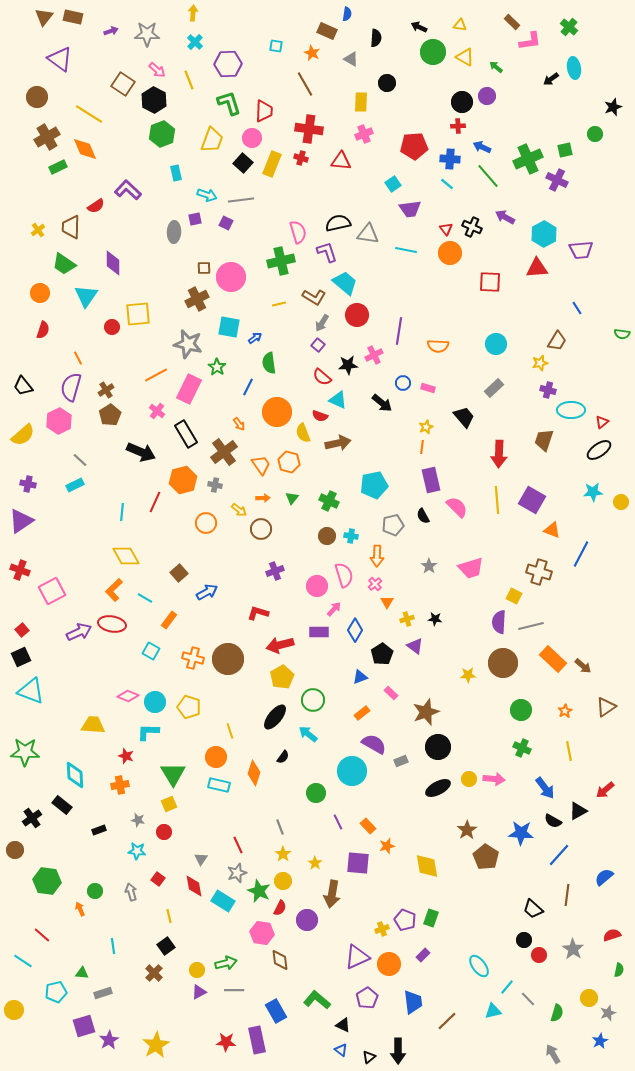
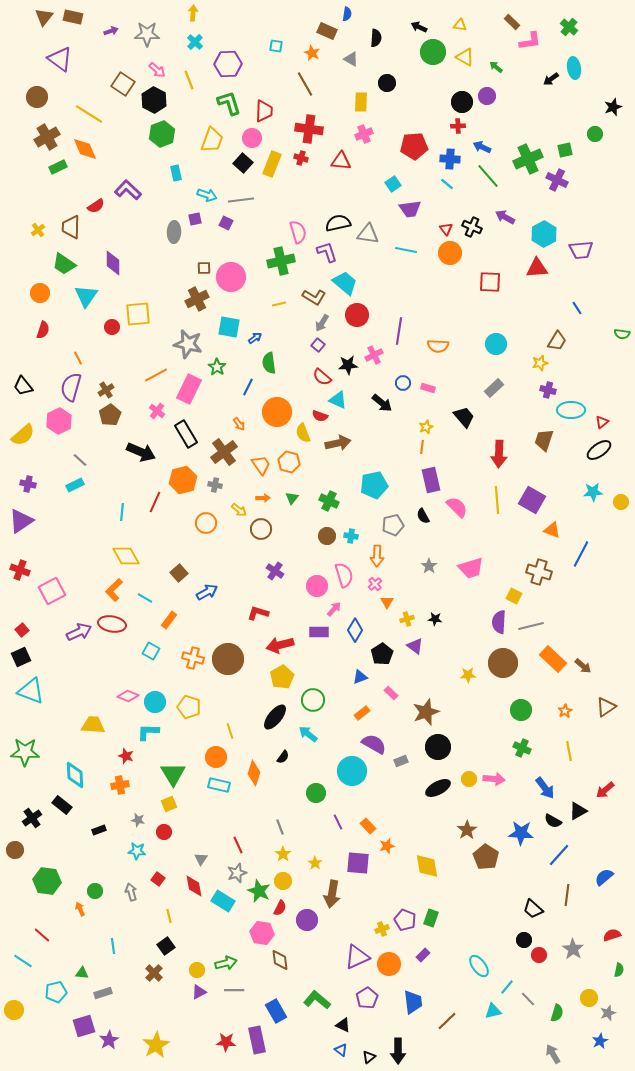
purple cross at (275, 571): rotated 36 degrees counterclockwise
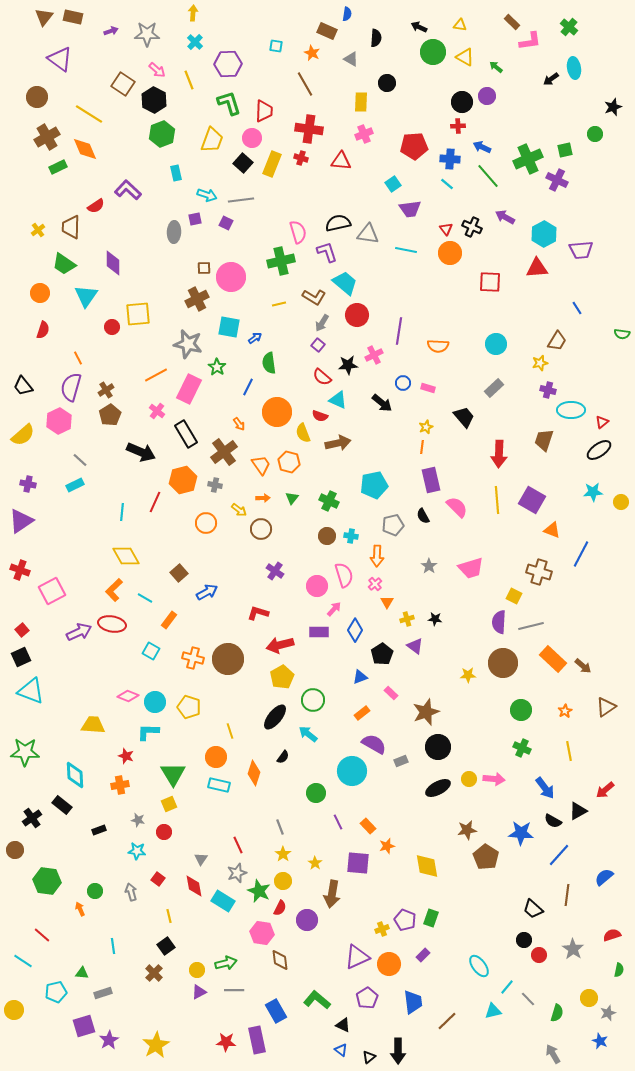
brown star at (467, 830): rotated 24 degrees clockwise
blue star at (600, 1041): rotated 21 degrees counterclockwise
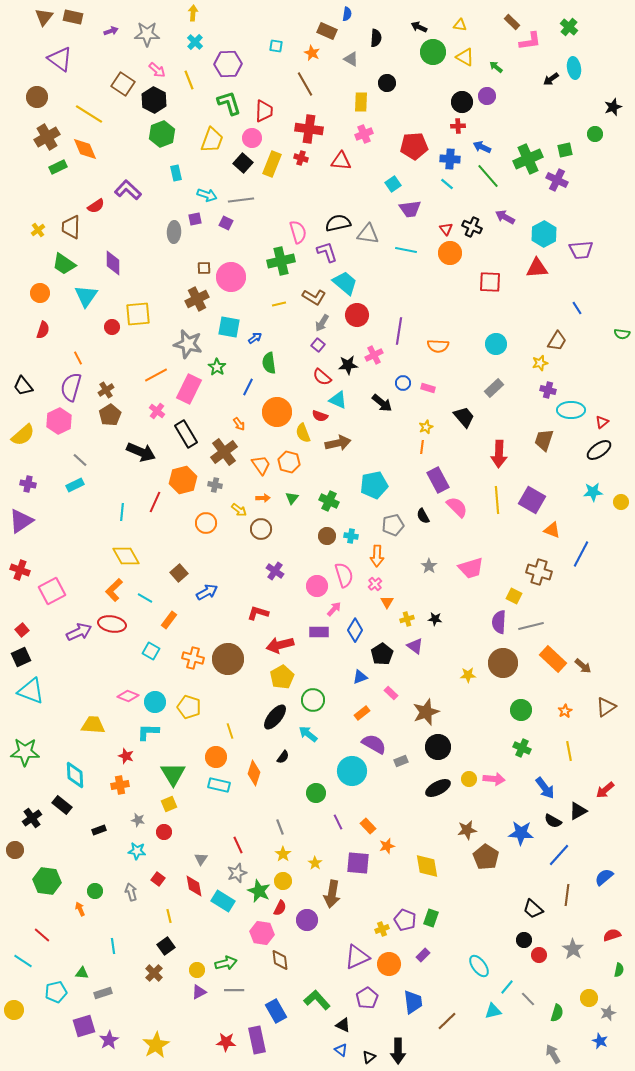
purple rectangle at (431, 480): moved 7 px right; rotated 15 degrees counterclockwise
green L-shape at (317, 1000): rotated 8 degrees clockwise
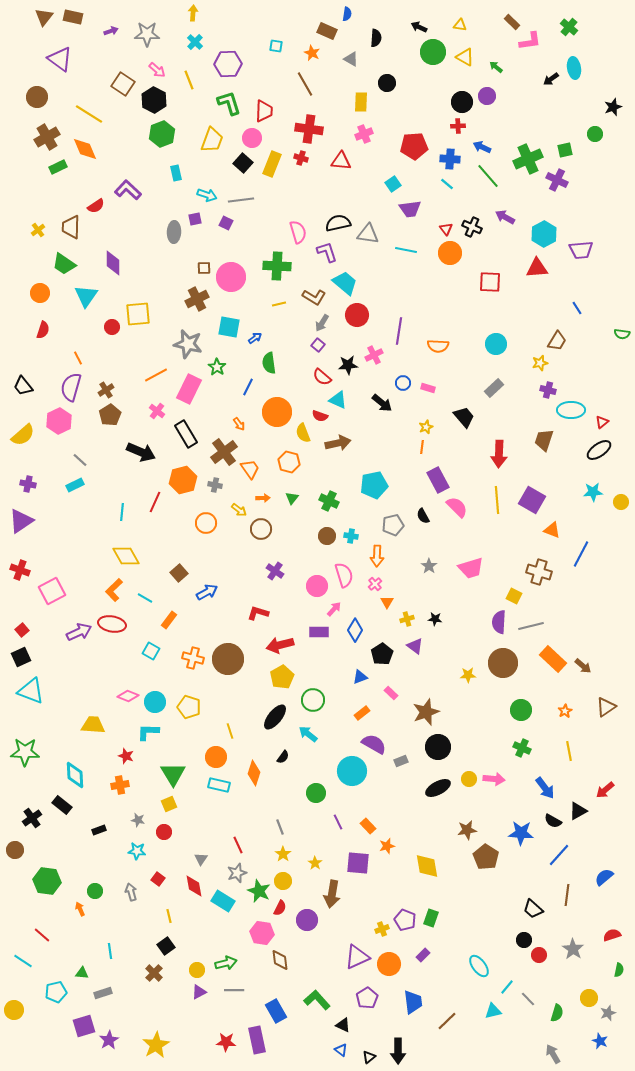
green cross at (281, 261): moved 4 px left, 5 px down; rotated 16 degrees clockwise
orange trapezoid at (261, 465): moved 11 px left, 4 px down
cyan line at (113, 946): moved 3 px left, 5 px down
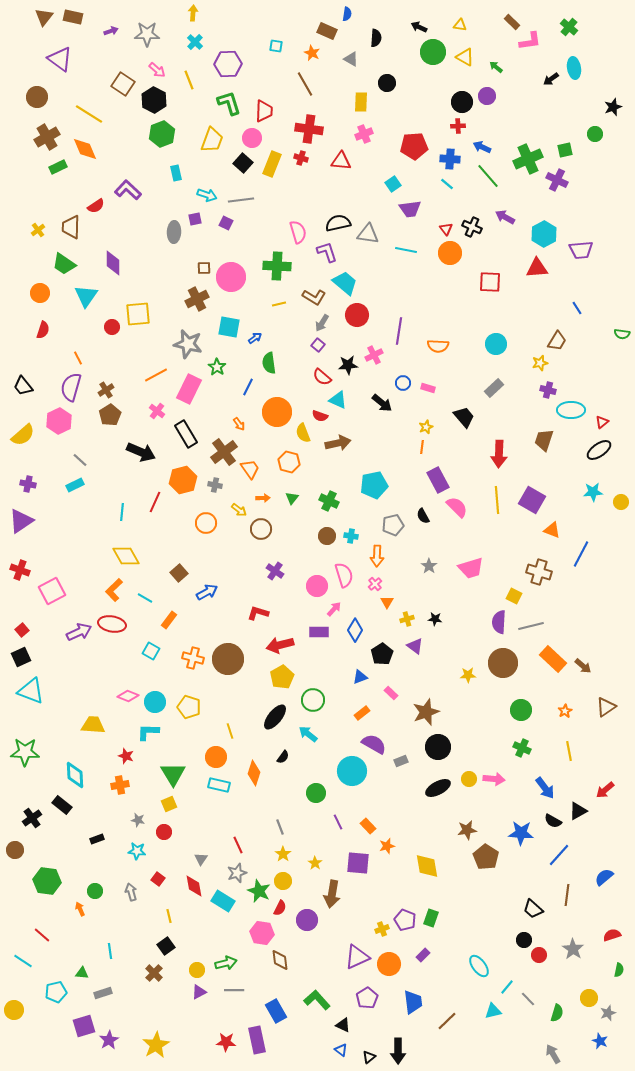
black rectangle at (99, 830): moved 2 px left, 9 px down
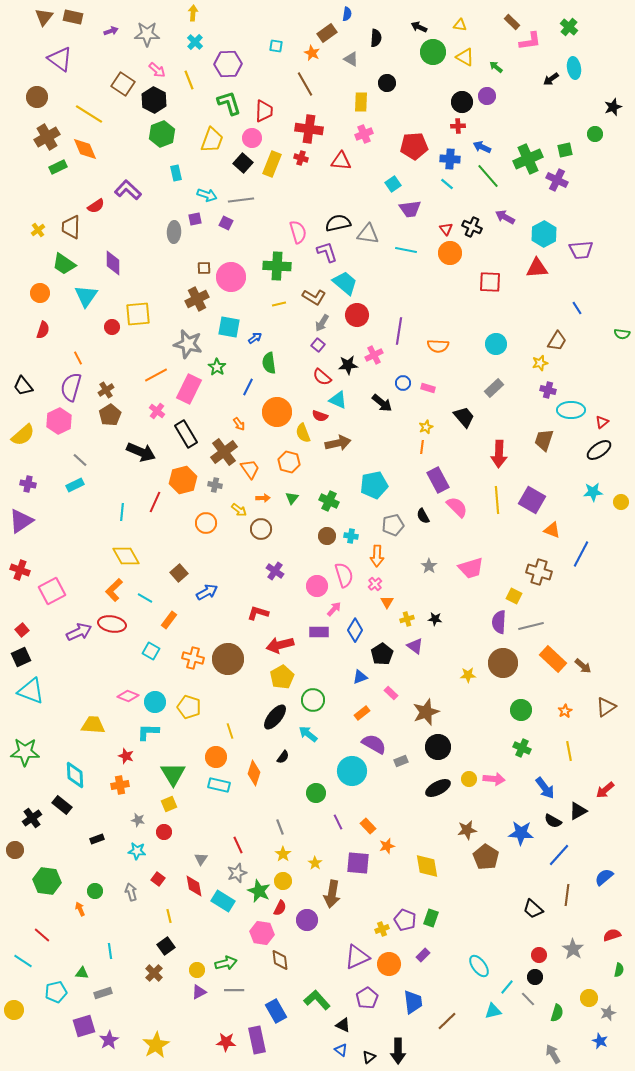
brown rectangle at (327, 31): moved 2 px down; rotated 60 degrees counterclockwise
black circle at (524, 940): moved 11 px right, 37 px down
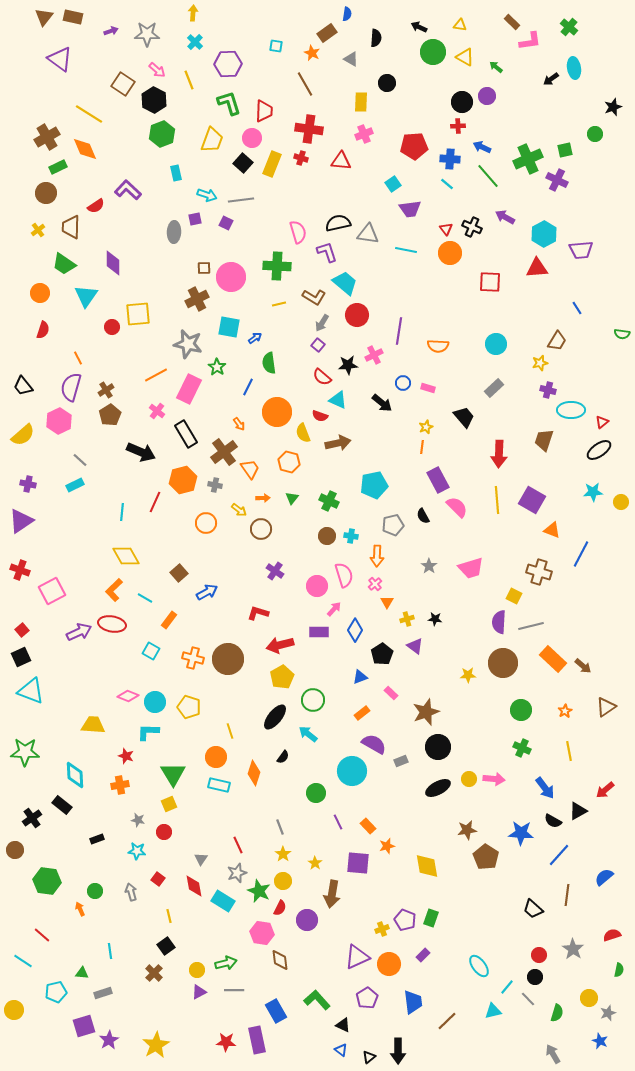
brown circle at (37, 97): moved 9 px right, 96 px down
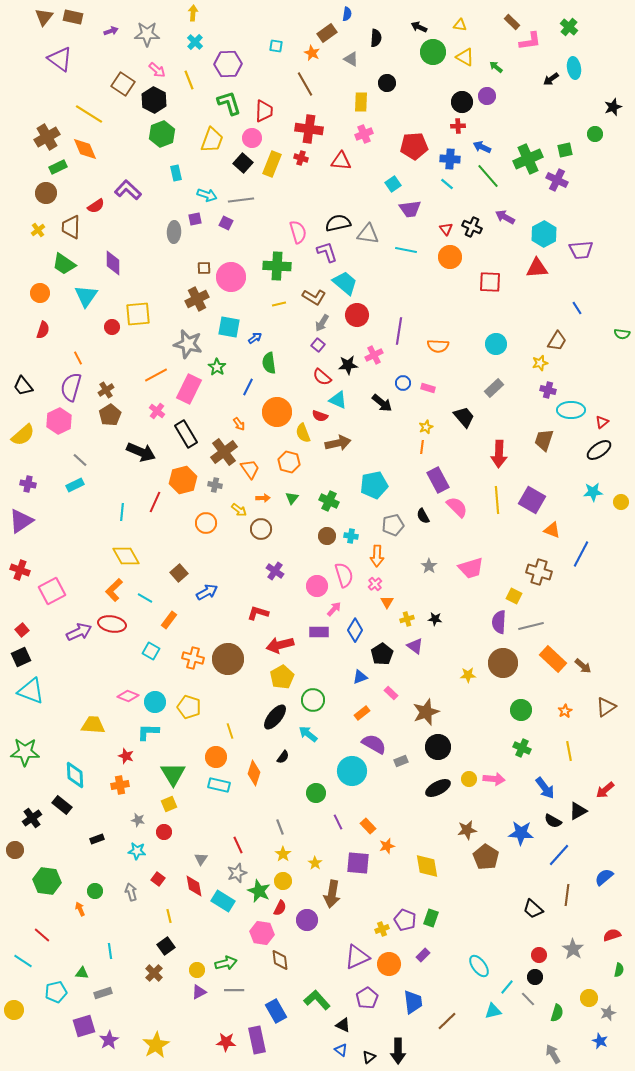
orange circle at (450, 253): moved 4 px down
